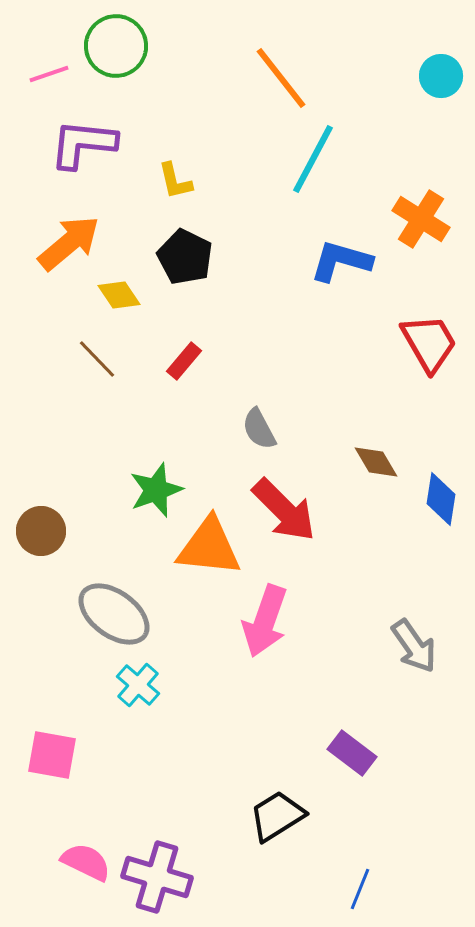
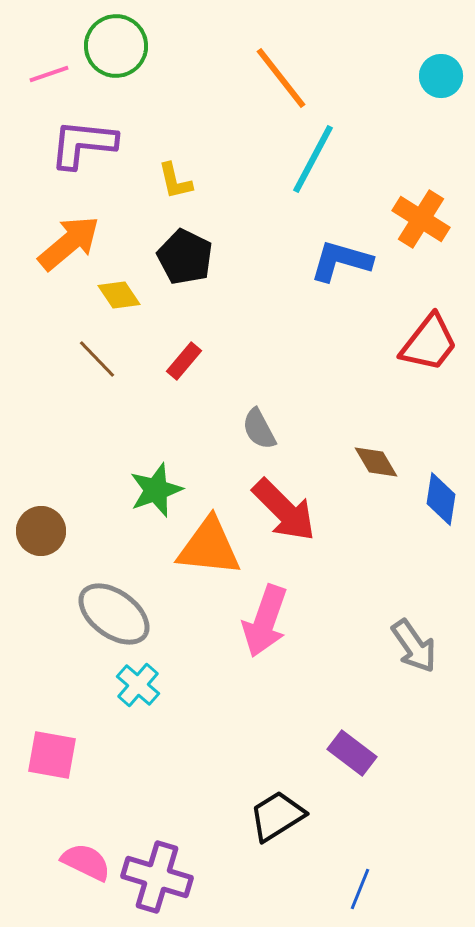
red trapezoid: rotated 68 degrees clockwise
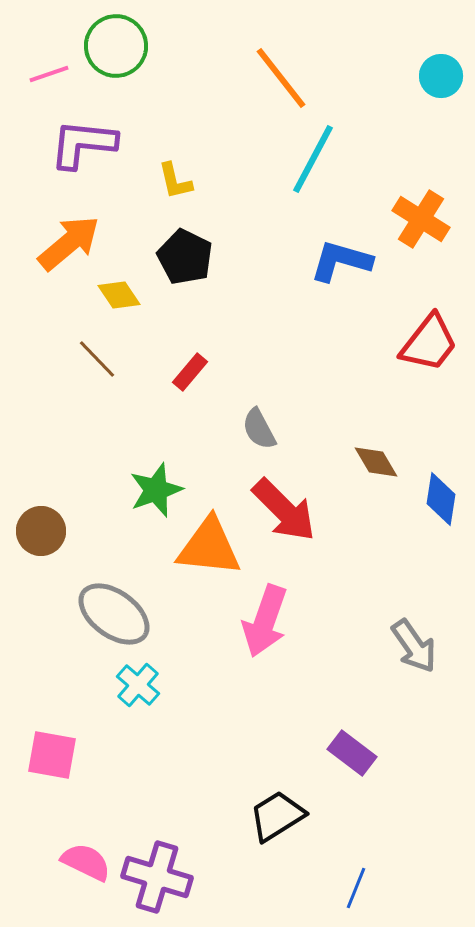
red rectangle: moved 6 px right, 11 px down
blue line: moved 4 px left, 1 px up
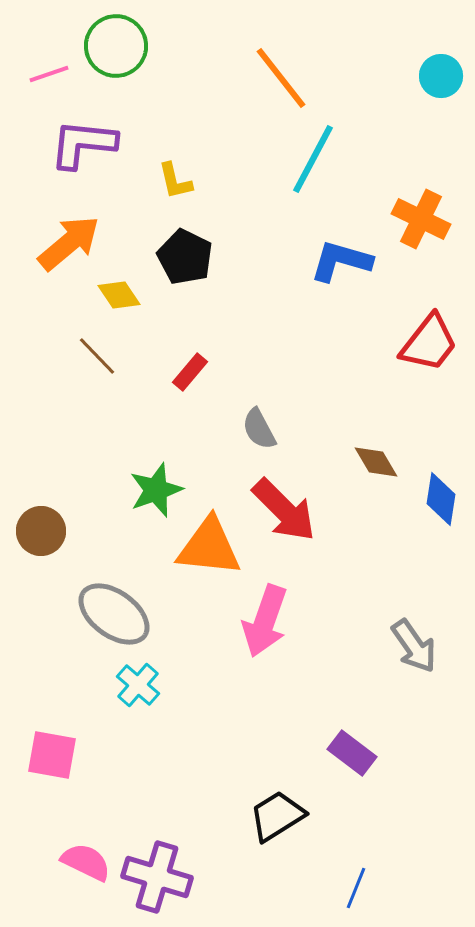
orange cross: rotated 6 degrees counterclockwise
brown line: moved 3 px up
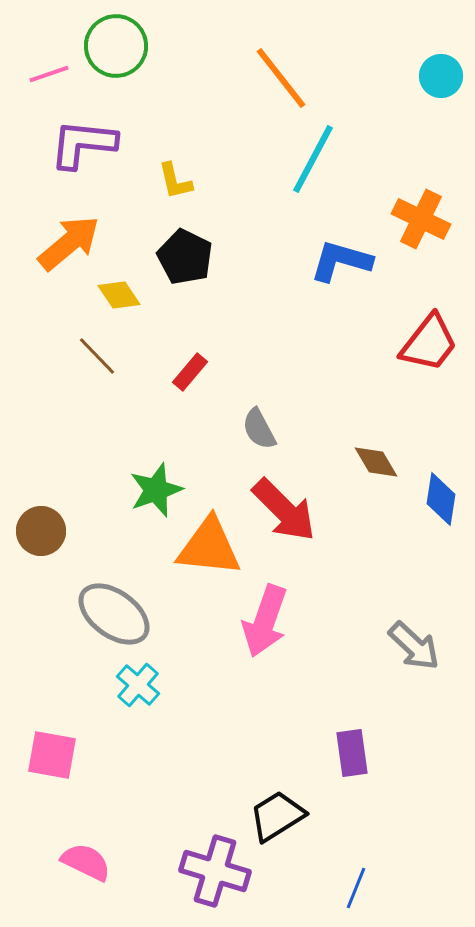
gray arrow: rotated 12 degrees counterclockwise
purple rectangle: rotated 45 degrees clockwise
purple cross: moved 58 px right, 6 px up
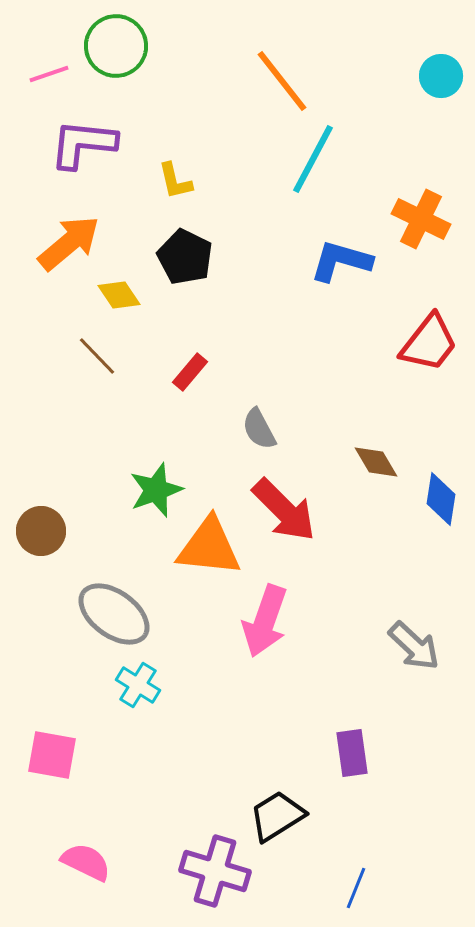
orange line: moved 1 px right, 3 px down
cyan cross: rotated 9 degrees counterclockwise
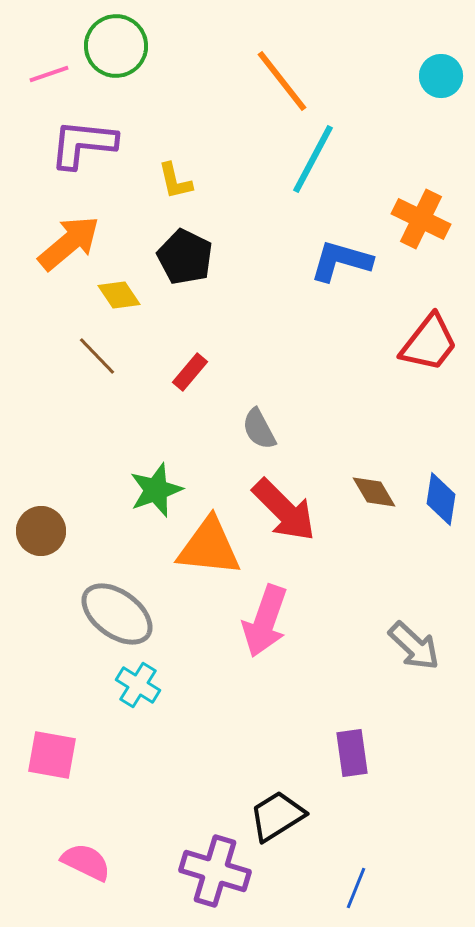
brown diamond: moved 2 px left, 30 px down
gray ellipse: moved 3 px right
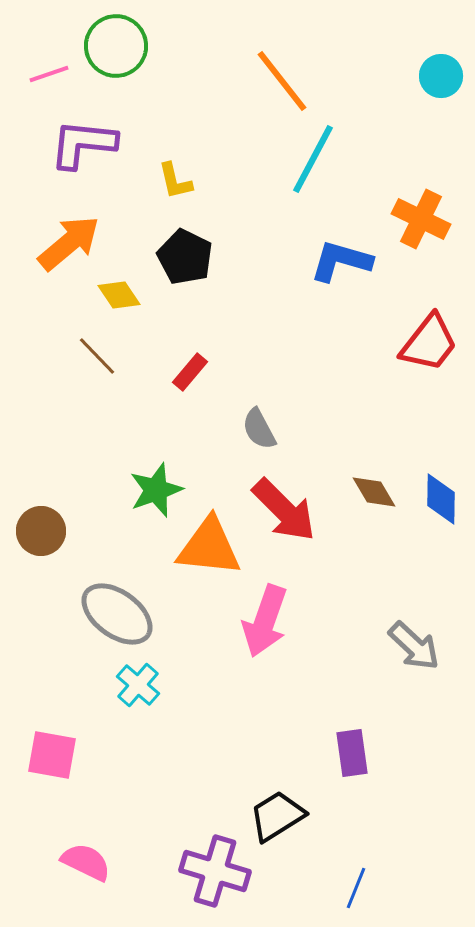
blue diamond: rotated 8 degrees counterclockwise
cyan cross: rotated 9 degrees clockwise
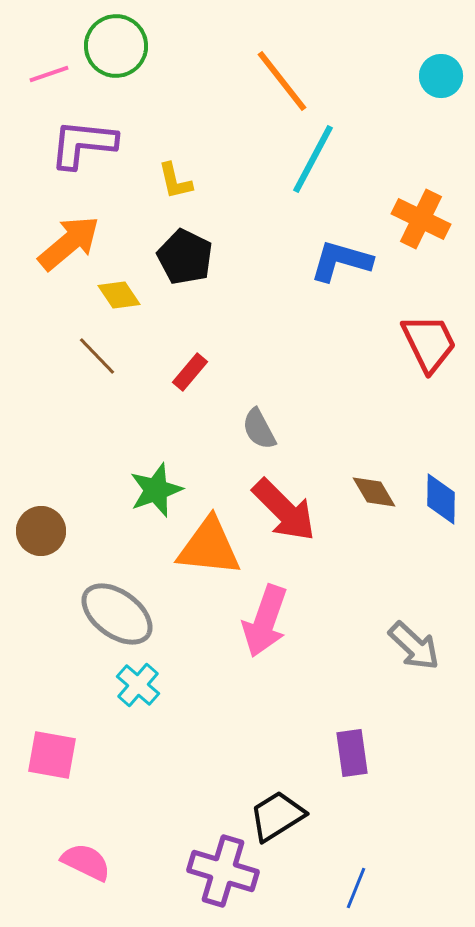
red trapezoid: rotated 64 degrees counterclockwise
purple cross: moved 8 px right
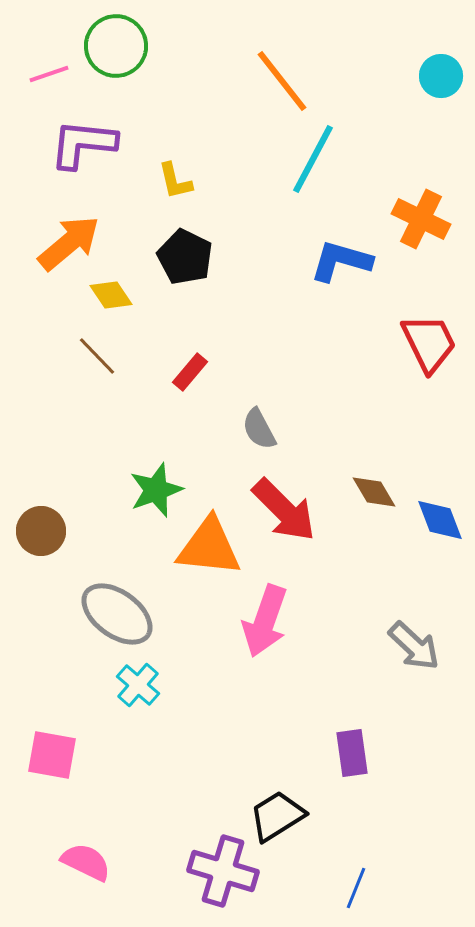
yellow diamond: moved 8 px left
blue diamond: moved 1 px left, 21 px down; rotated 22 degrees counterclockwise
